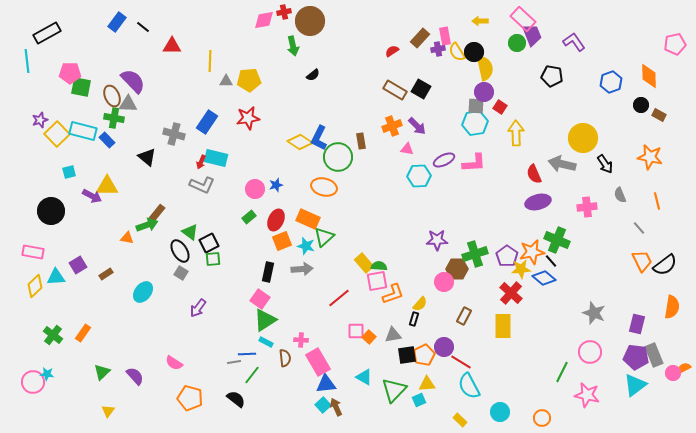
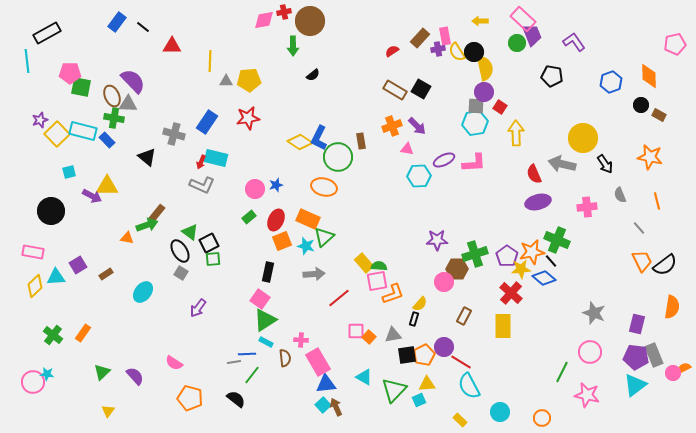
green arrow at (293, 46): rotated 12 degrees clockwise
gray arrow at (302, 269): moved 12 px right, 5 px down
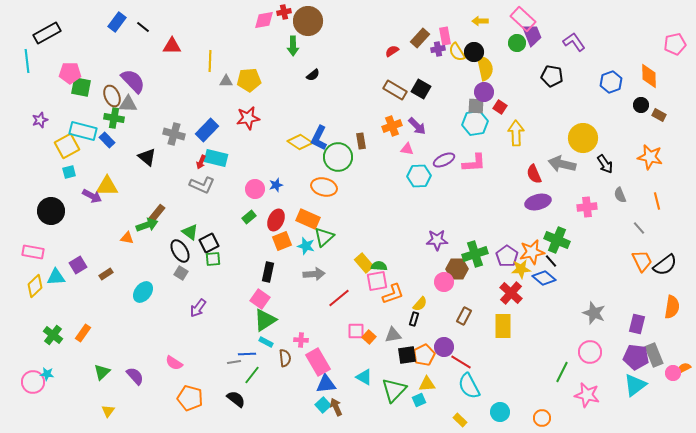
brown circle at (310, 21): moved 2 px left
blue rectangle at (207, 122): moved 8 px down; rotated 10 degrees clockwise
yellow square at (57, 134): moved 10 px right, 12 px down; rotated 15 degrees clockwise
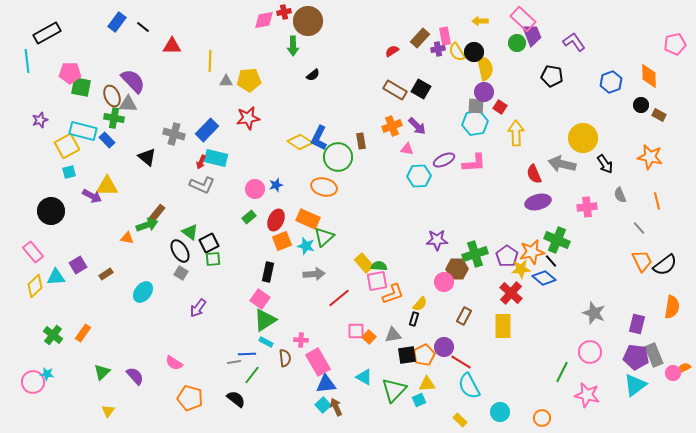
pink rectangle at (33, 252): rotated 40 degrees clockwise
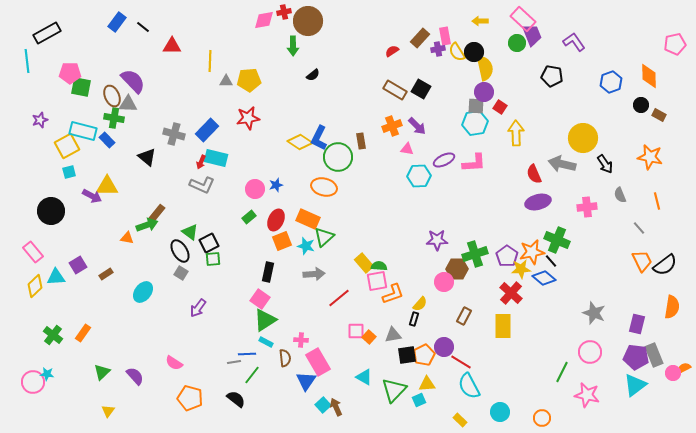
blue triangle at (326, 384): moved 20 px left, 3 px up; rotated 50 degrees counterclockwise
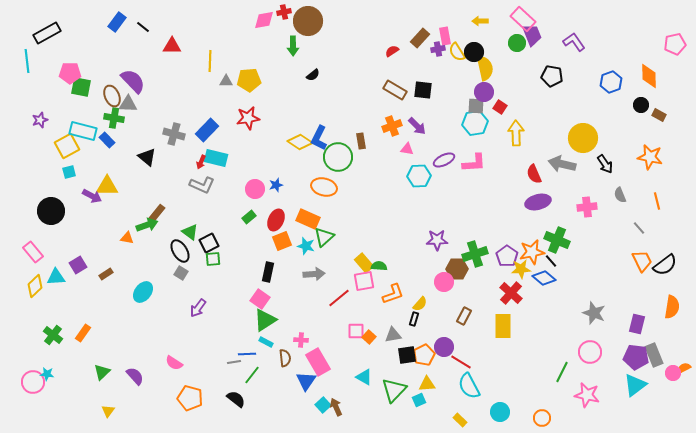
black square at (421, 89): moved 2 px right, 1 px down; rotated 24 degrees counterclockwise
pink square at (377, 281): moved 13 px left
